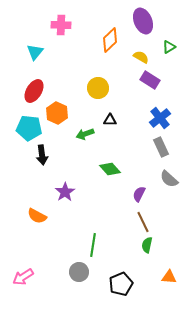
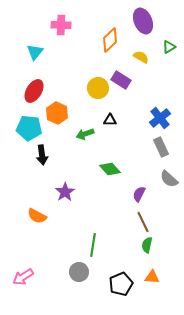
purple rectangle: moved 29 px left
orange triangle: moved 17 px left
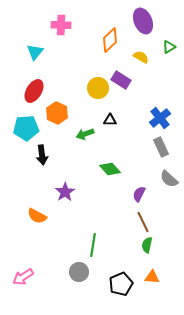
cyan pentagon: moved 3 px left; rotated 10 degrees counterclockwise
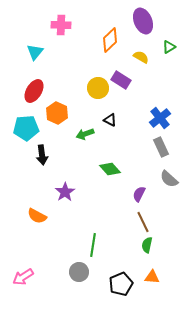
black triangle: rotated 24 degrees clockwise
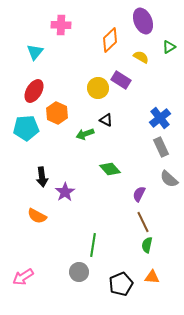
black triangle: moved 4 px left
black arrow: moved 22 px down
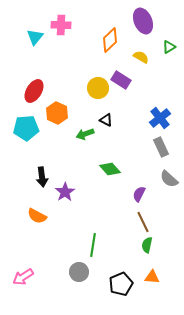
cyan triangle: moved 15 px up
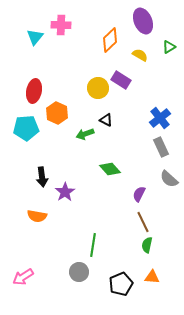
yellow semicircle: moved 1 px left, 2 px up
red ellipse: rotated 20 degrees counterclockwise
orange semicircle: rotated 18 degrees counterclockwise
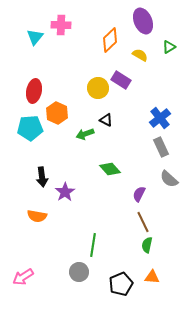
cyan pentagon: moved 4 px right
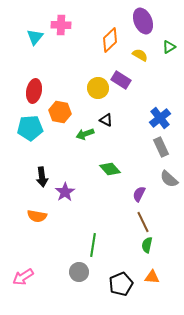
orange hexagon: moved 3 px right, 1 px up; rotated 15 degrees counterclockwise
